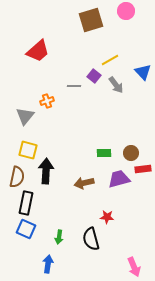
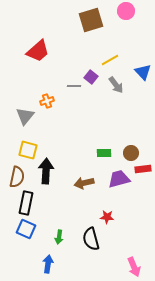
purple square: moved 3 px left, 1 px down
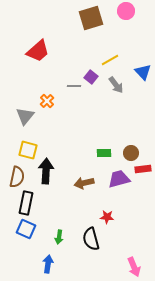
brown square: moved 2 px up
orange cross: rotated 24 degrees counterclockwise
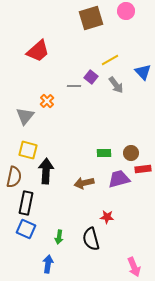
brown semicircle: moved 3 px left
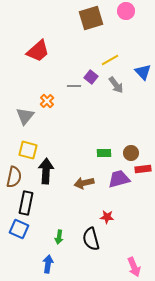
blue square: moved 7 px left
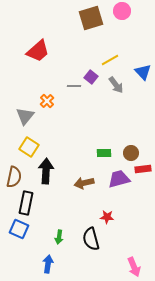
pink circle: moved 4 px left
yellow square: moved 1 px right, 3 px up; rotated 18 degrees clockwise
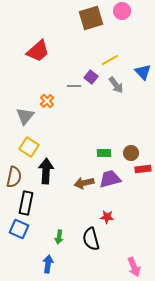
purple trapezoid: moved 9 px left
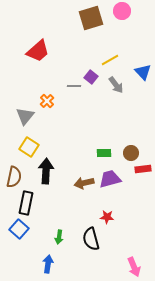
blue square: rotated 18 degrees clockwise
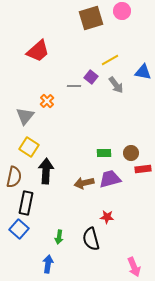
blue triangle: rotated 36 degrees counterclockwise
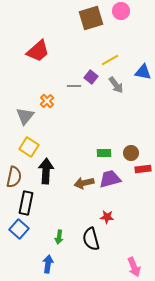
pink circle: moved 1 px left
